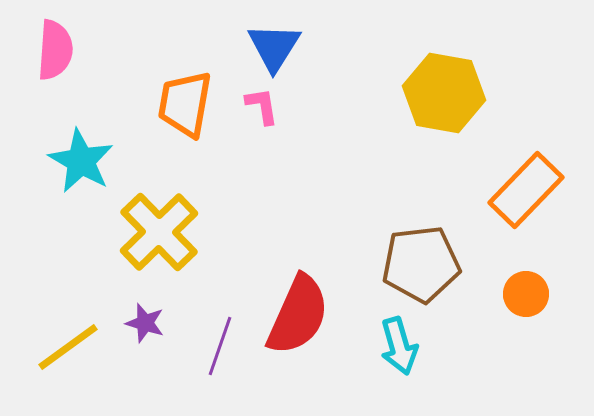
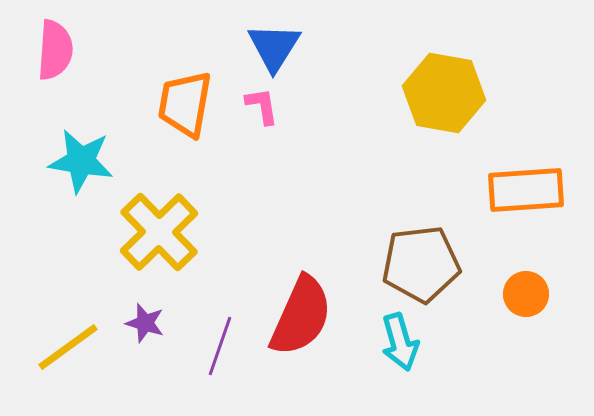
cyan star: rotated 20 degrees counterclockwise
orange rectangle: rotated 42 degrees clockwise
red semicircle: moved 3 px right, 1 px down
cyan arrow: moved 1 px right, 4 px up
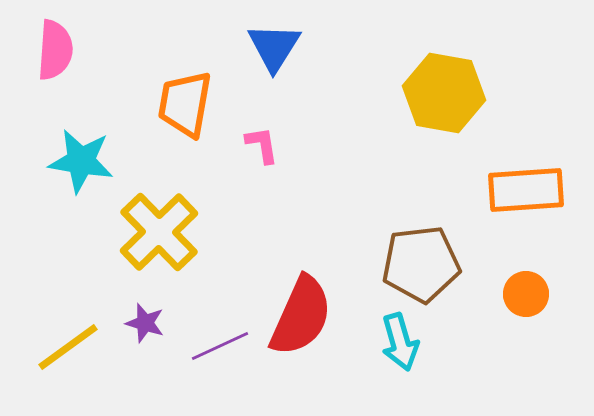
pink L-shape: moved 39 px down
purple line: rotated 46 degrees clockwise
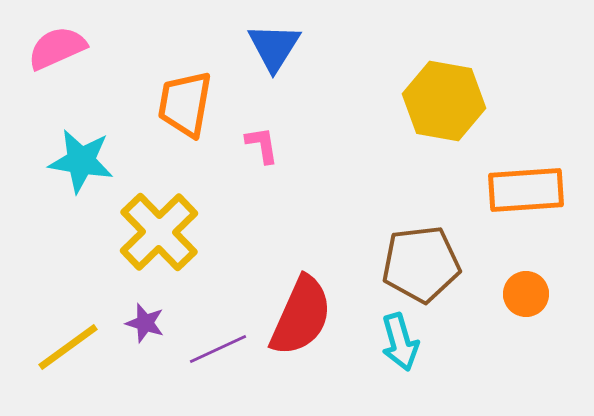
pink semicircle: moved 2 px right, 2 px up; rotated 118 degrees counterclockwise
yellow hexagon: moved 8 px down
purple line: moved 2 px left, 3 px down
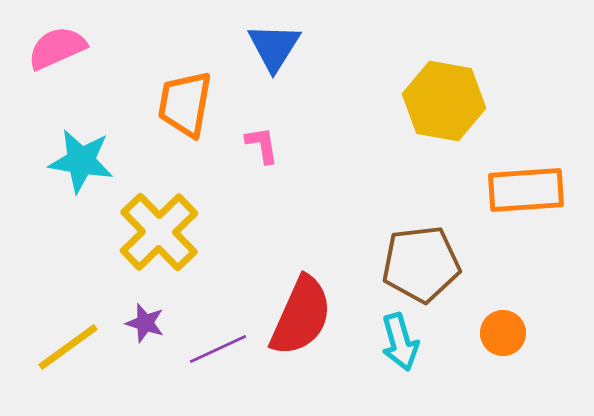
orange circle: moved 23 px left, 39 px down
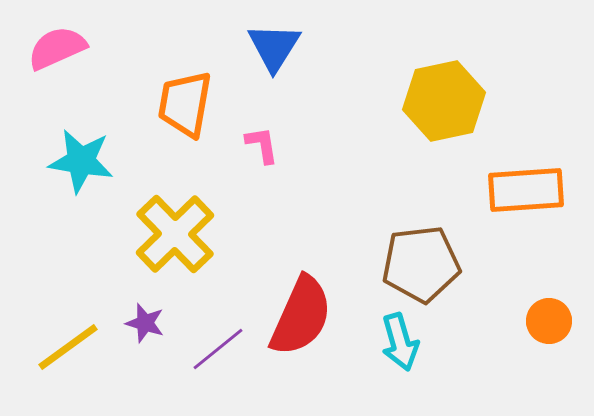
yellow hexagon: rotated 22 degrees counterclockwise
yellow cross: moved 16 px right, 2 px down
orange circle: moved 46 px right, 12 px up
purple line: rotated 14 degrees counterclockwise
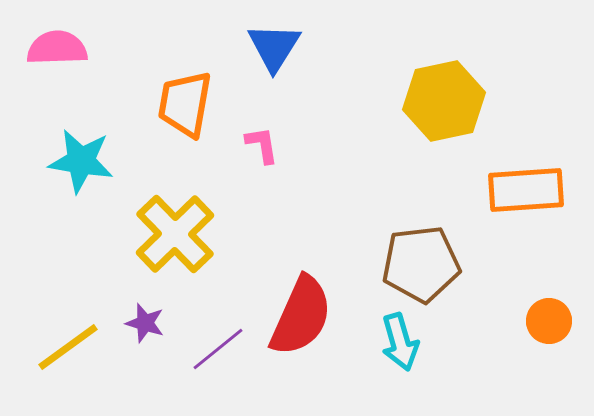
pink semicircle: rotated 22 degrees clockwise
